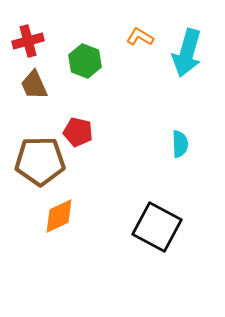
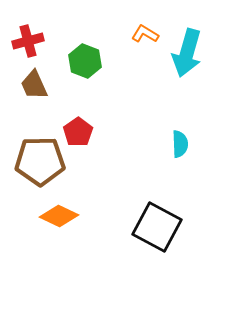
orange L-shape: moved 5 px right, 3 px up
red pentagon: rotated 24 degrees clockwise
orange diamond: rotated 51 degrees clockwise
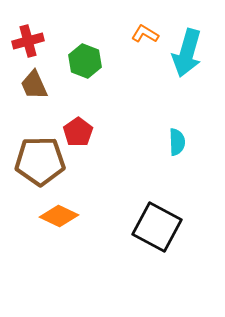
cyan semicircle: moved 3 px left, 2 px up
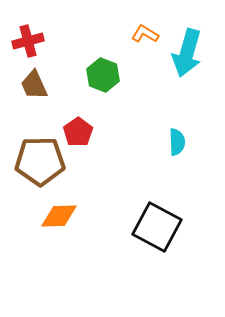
green hexagon: moved 18 px right, 14 px down
orange diamond: rotated 27 degrees counterclockwise
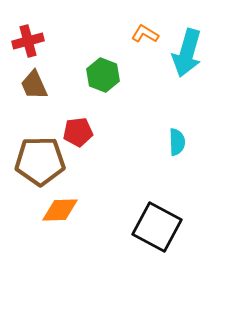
red pentagon: rotated 28 degrees clockwise
orange diamond: moved 1 px right, 6 px up
